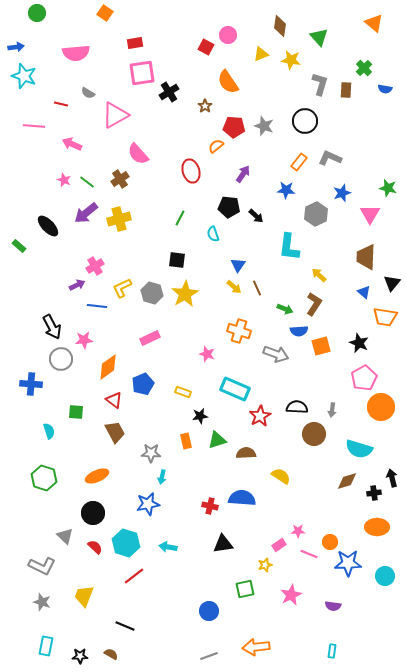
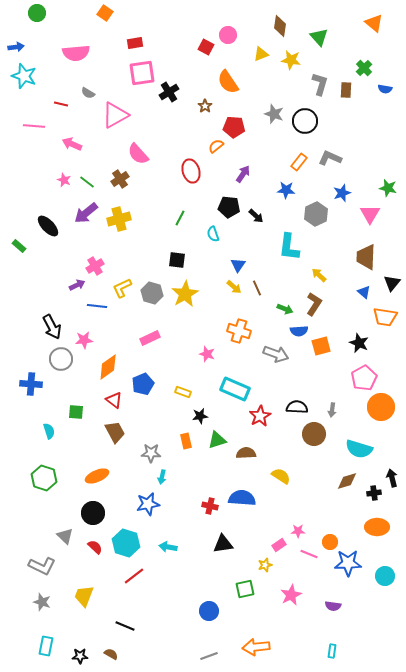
gray star at (264, 126): moved 10 px right, 12 px up
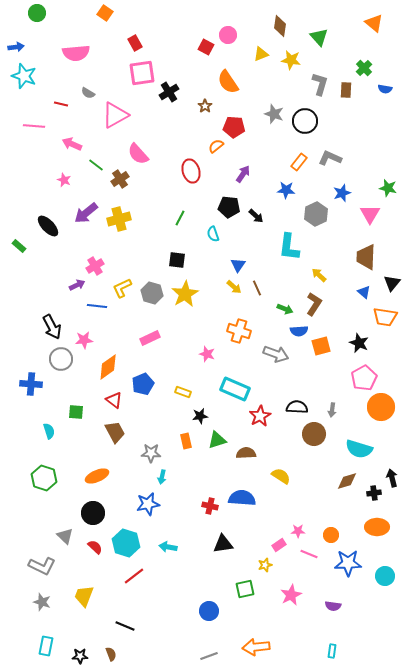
red rectangle at (135, 43): rotated 70 degrees clockwise
green line at (87, 182): moved 9 px right, 17 px up
orange circle at (330, 542): moved 1 px right, 7 px up
brown semicircle at (111, 654): rotated 40 degrees clockwise
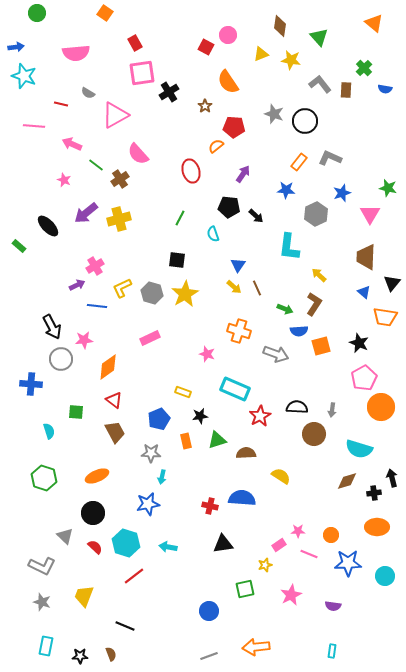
gray L-shape at (320, 84): rotated 55 degrees counterclockwise
blue pentagon at (143, 384): moved 16 px right, 35 px down
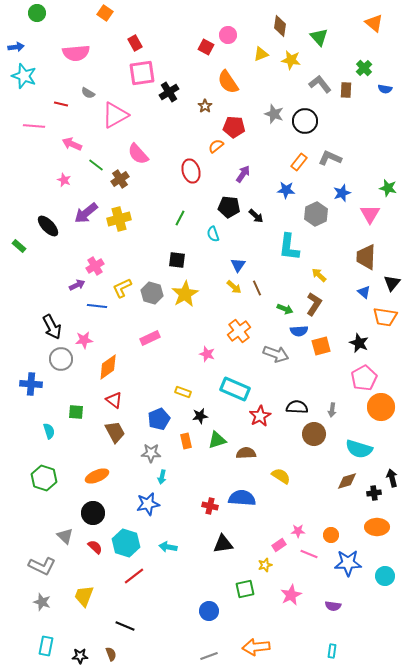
orange cross at (239, 331): rotated 35 degrees clockwise
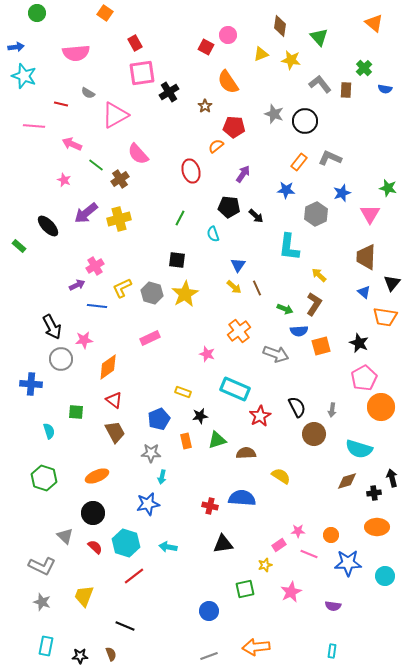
black semicircle at (297, 407): rotated 60 degrees clockwise
pink star at (291, 595): moved 3 px up
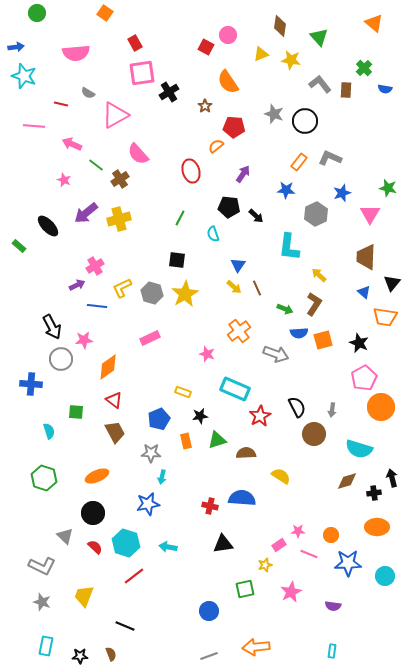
blue semicircle at (299, 331): moved 2 px down
orange square at (321, 346): moved 2 px right, 6 px up
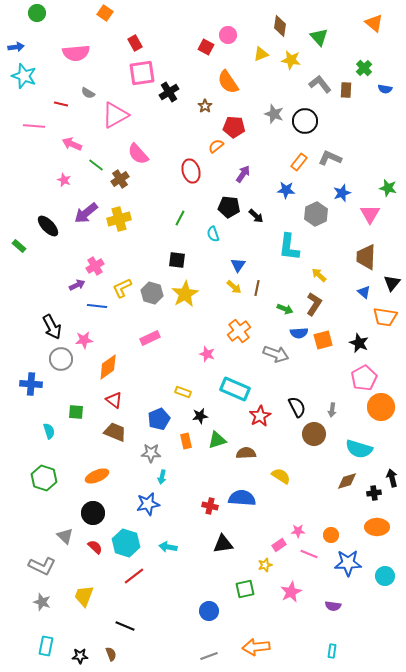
brown line at (257, 288): rotated 35 degrees clockwise
brown trapezoid at (115, 432): rotated 40 degrees counterclockwise
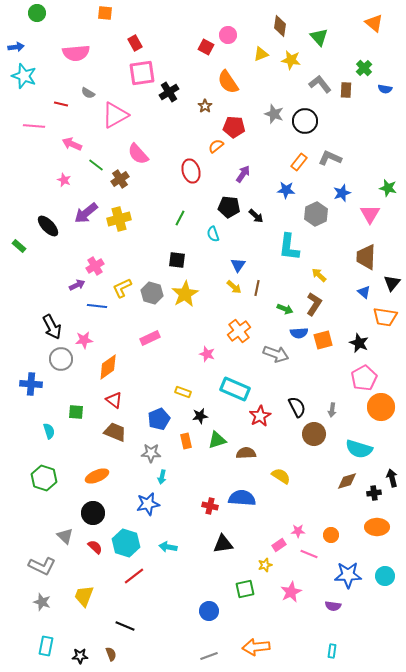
orange square at (105, 13): rotated 28 degrees counterclockwise
blue star at (348, 563): moved 12 px down
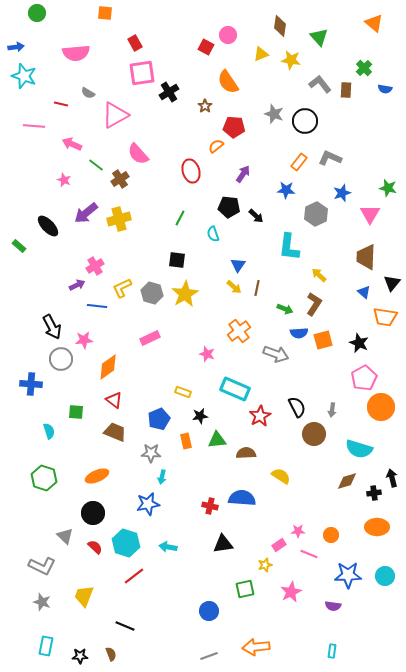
green triangle at (217, 440): rotated 12 degrees clockwise
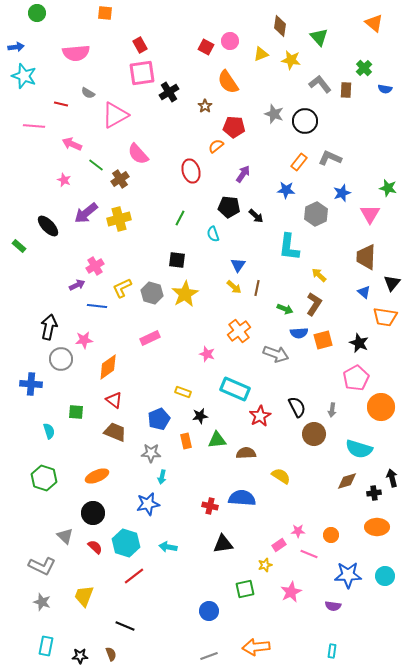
pink circle at (228, 35): moved 2 px right, 6 px down
red rectangle at (135, 43): moved 5 px right, 2 px down
black arrow at (52, 327): moved 3 px left; rotated 140 degrees counterclockwise
pink pentagon at (364, 378): moved 8 px left
